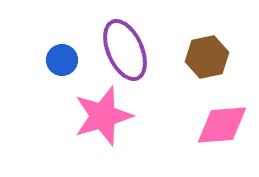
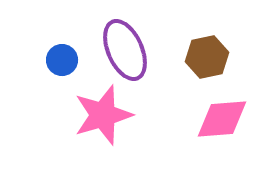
pink star: moved 1 px up
pink diamond: moved 6 px up
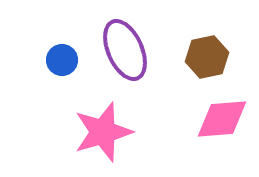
pink star: moved 17 px down
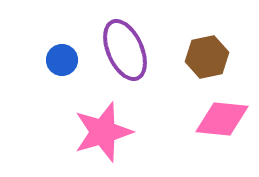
pink diamond: rotated 10 degrees clockwise
